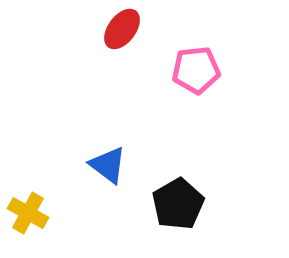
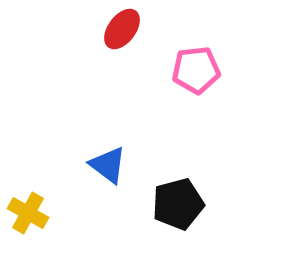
black pentagon: rotated 15 degrees clockwise
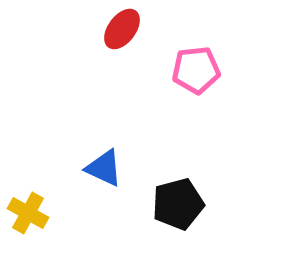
blue triangle: moved 4 px left, 3 px down; rotated 12 degrees counterclockwise
